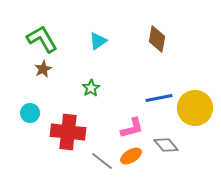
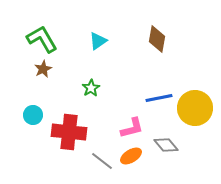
cyan circle: moved 3 px right, 2 px down
red cross: moved 1 px right
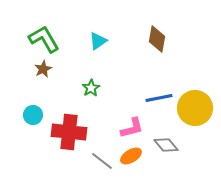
green L-shape: moved 2 px right
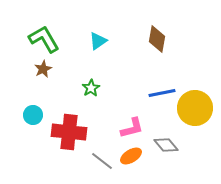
blue line: moved 3 px right, 5 px up
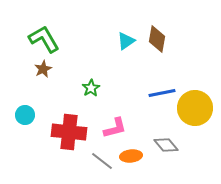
cyan triangle: moved 28 px right
cyan circle: moved 8 px left
pink L-shape: moved 17 px left
orange ellipse: rotated 25 degrees clockwise
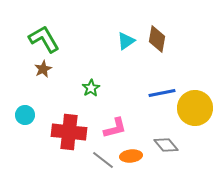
gray line: moved 1 px right, 1 px up
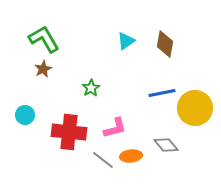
brown diamond: moved 8 px right, 5 px down
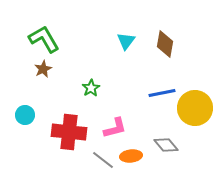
cyan triangle: rotated 18 degrees counterclockwise
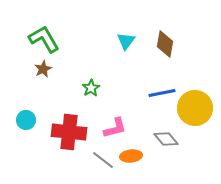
cyan circle: moved 1 px right, 5 px down
gray diamond: moved 6 px up
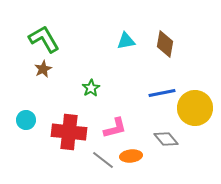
cyan triangle: rotated 42 degrees clockwise
